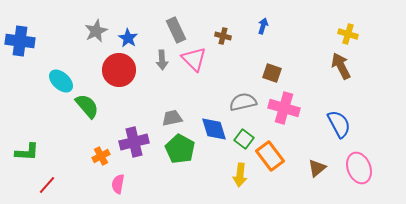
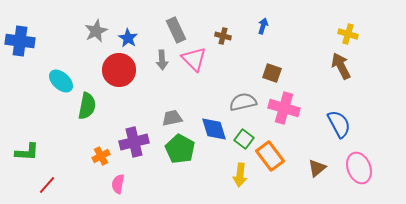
green semicircle: rotated 52 degrees clockwise
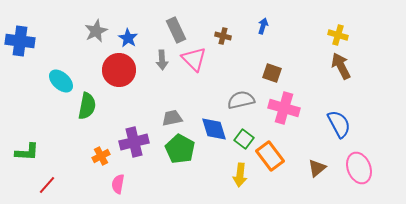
yellow cross: moved 10 px left, 1 px down
gray semicircle: moved 2 px left, 2 px up
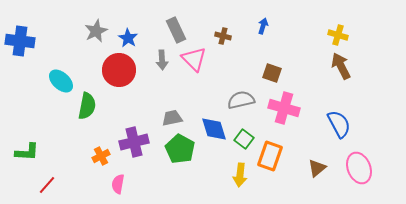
orange rectangle: rotated 56 degrees clockwise
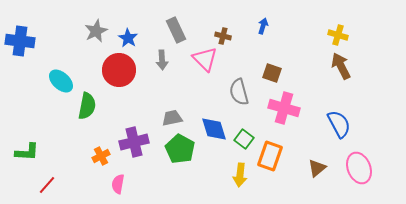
pink triangle: moved 11 px right
gray semicircle: moved 2 px left, 8 px up; rotated 92 degrees counterclockwise
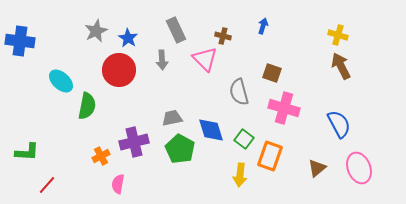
blue diamond: moved 3 px left, 1 px down
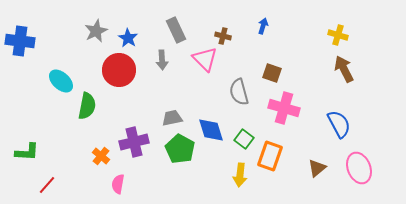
brown arrow: moved 3 px right, 3 px down
orange cross: rotated 24 degrees counterclockwise
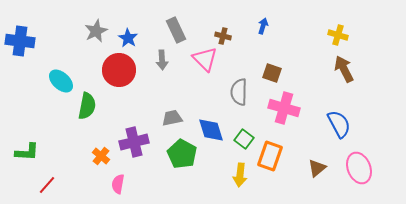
gray semicircle: rotated 16 degrees clockwise
green pentagon: moved 2 px right, 5 px down
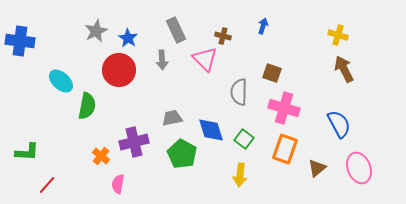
orange rectangle: moved 15 px right, 7 px up
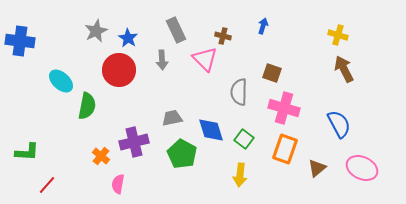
pink ellipse: moved 3 px right; rotated 44 degrees counterclockwise
